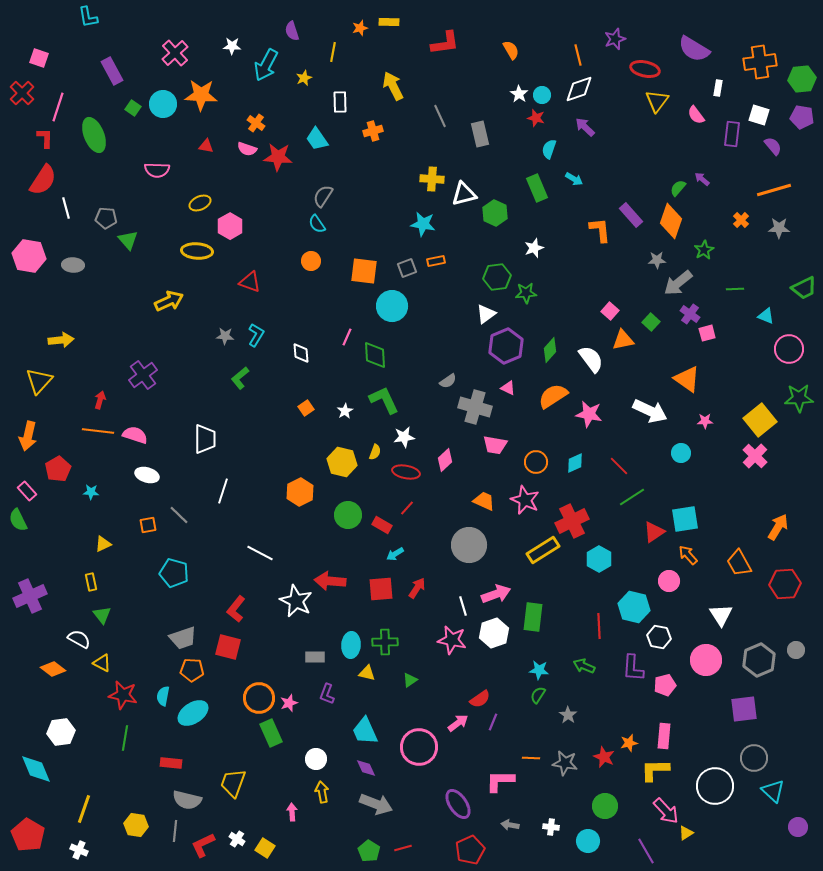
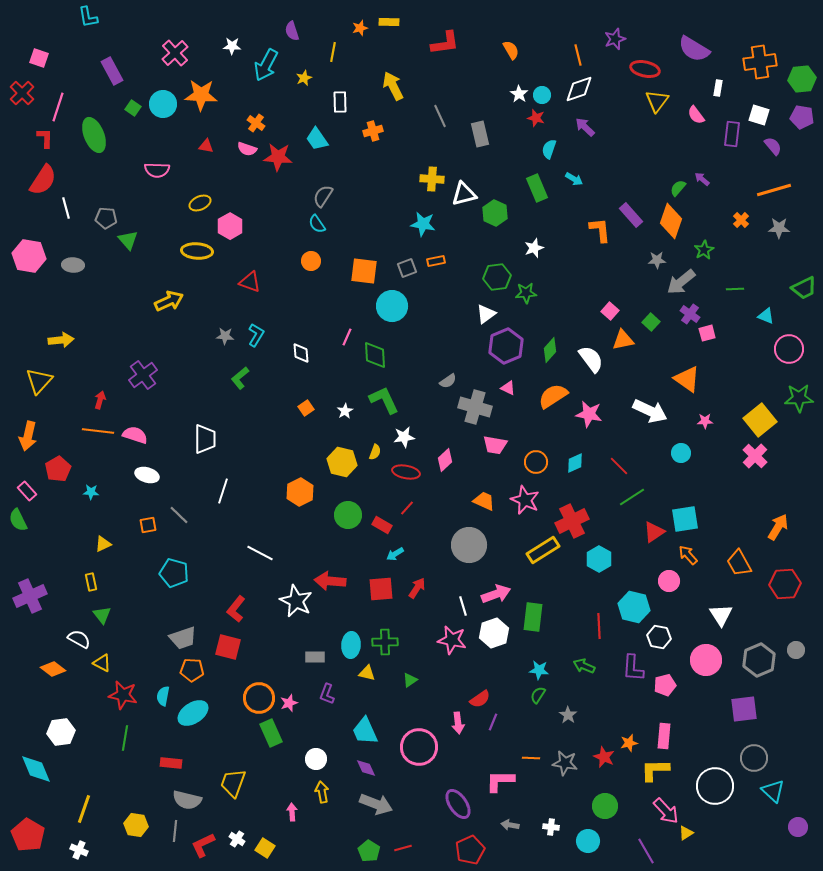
gray arrow at (678, 283): moved 3 px right, 1 px up
pink arrow at (458, 723): rotated 120 degrees clockwise
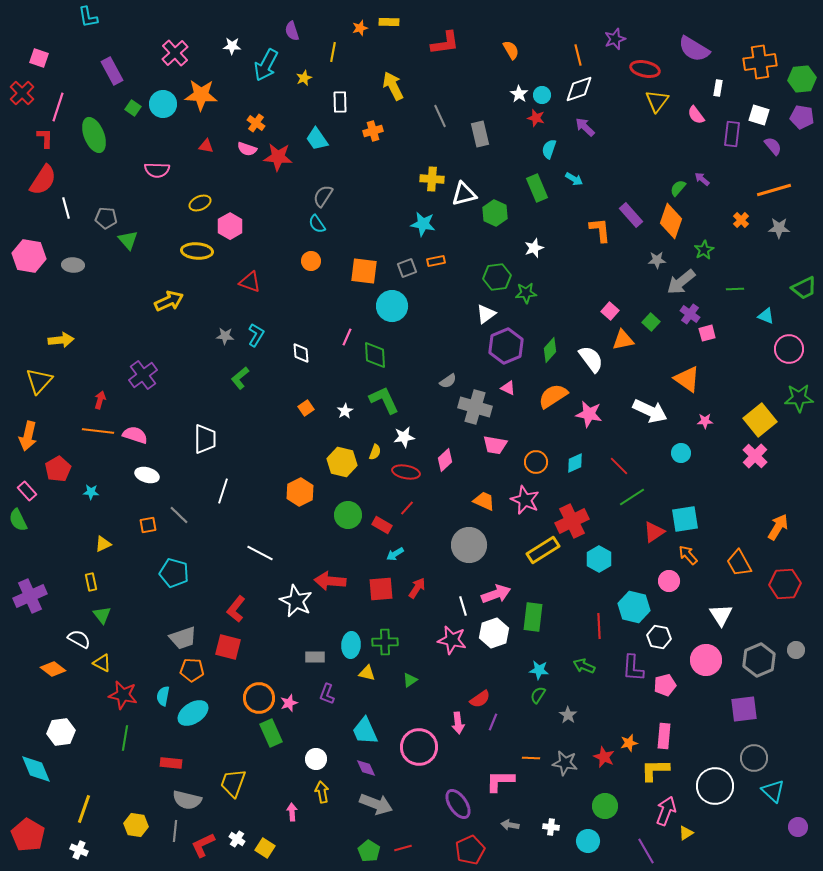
pink arrow at (666, 811): rotated 116 degrees counterclockwise
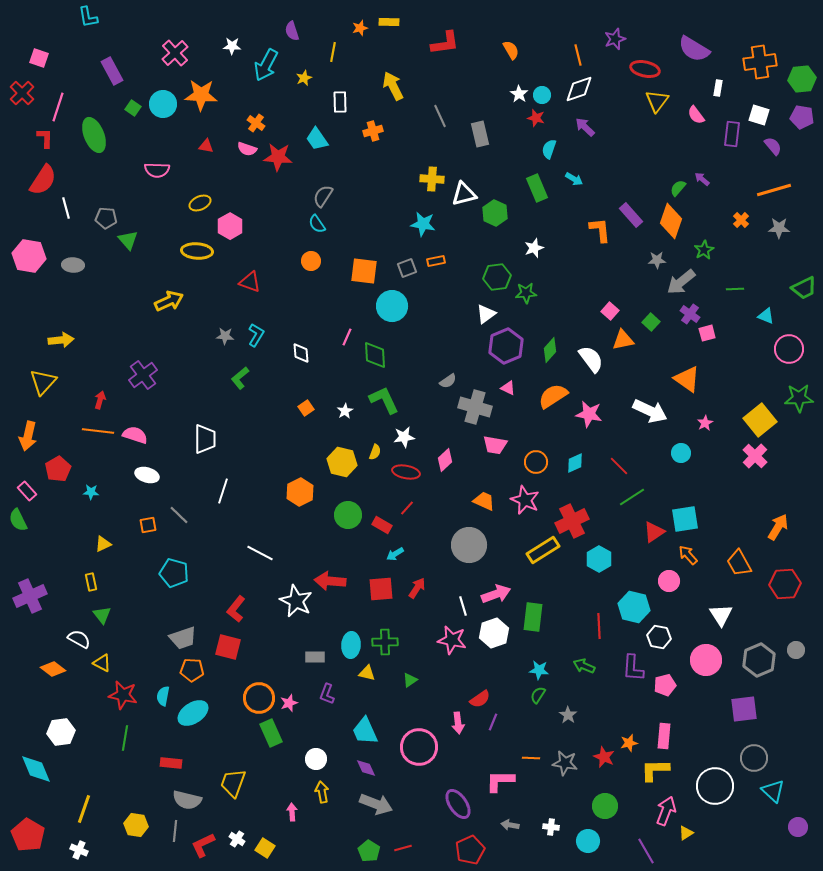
yellow triangle at (39, 381): moved 4 px right, 1 px down
pink star at (705, 421): moved 2 px down; rotated 28 degrees counterclockwise
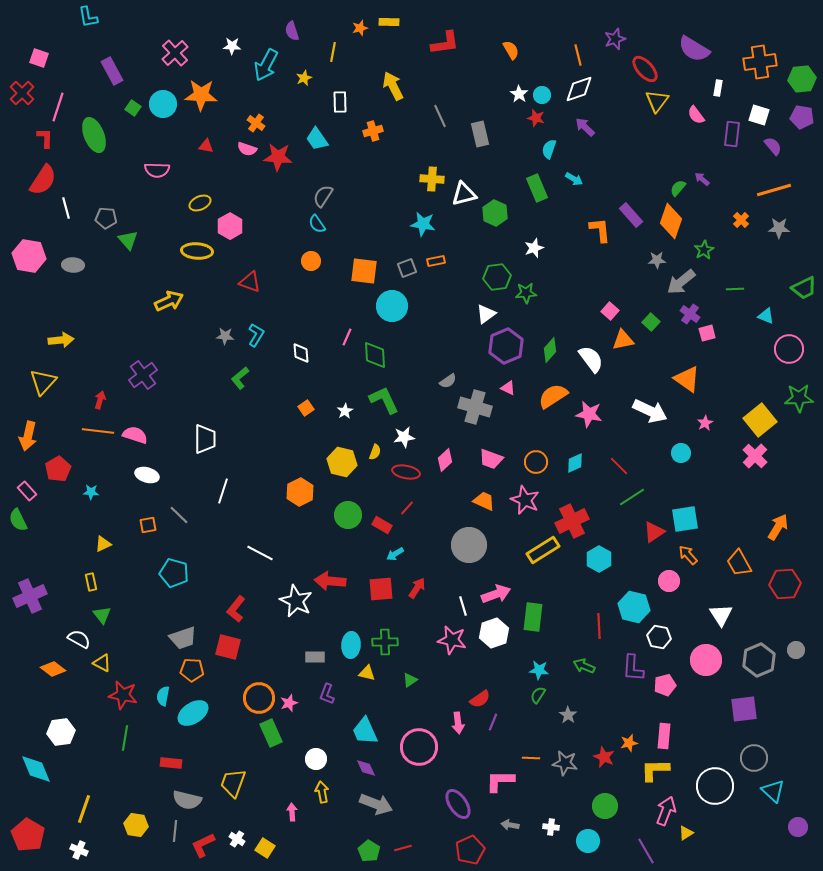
red ellipse at (645, 69): rotated 36 degrees clockwise
pink trapezoid at (495, 445): moved 4 px left, 14 px down; rotated 10 degrees clockwise
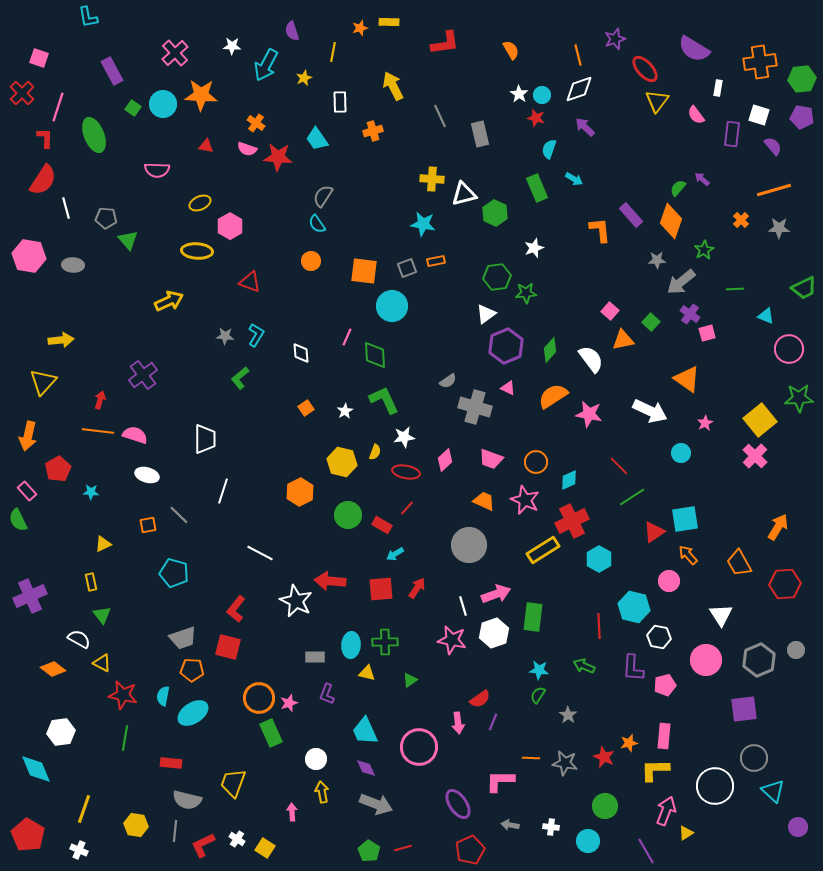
cyan diamond at (575, 463): moved 6 px left, 17 px down
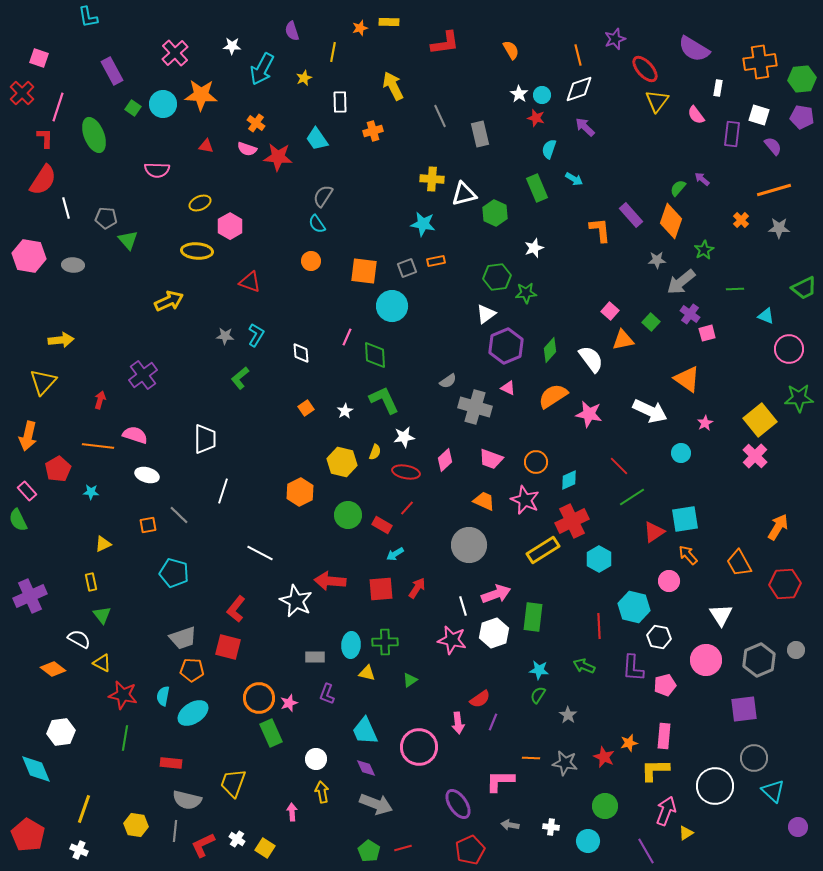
cyan arrow at (266, 65): moved 4 px left, 4 px down
orange line at (98, 431): moved 15 px down
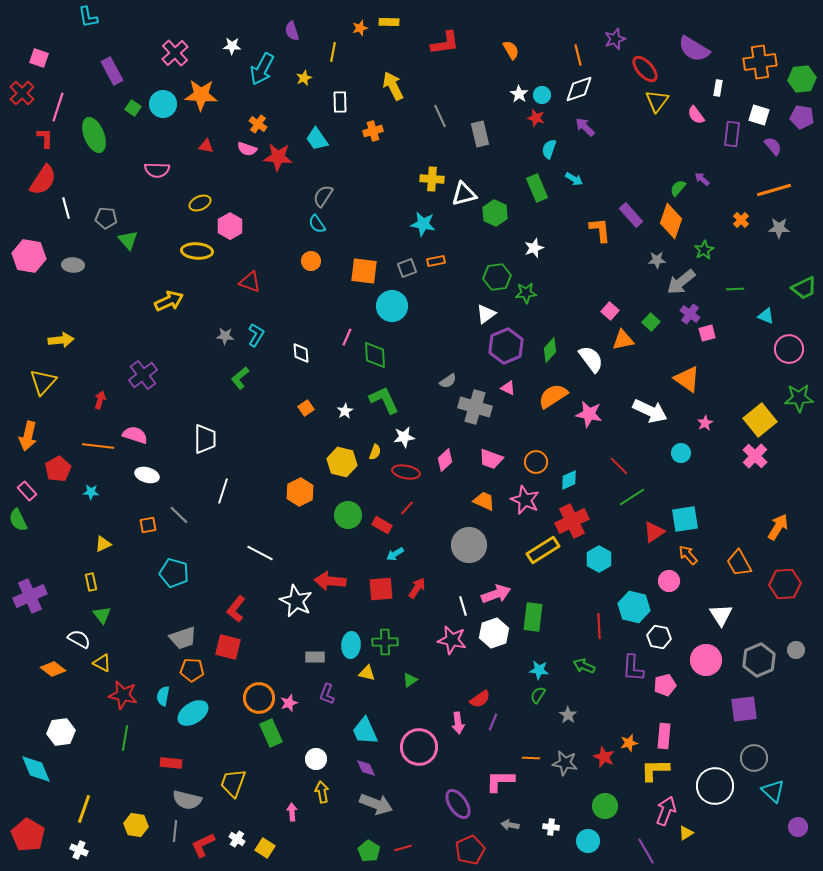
orange cross at (256, 123): moved 2 px right, 1 px down
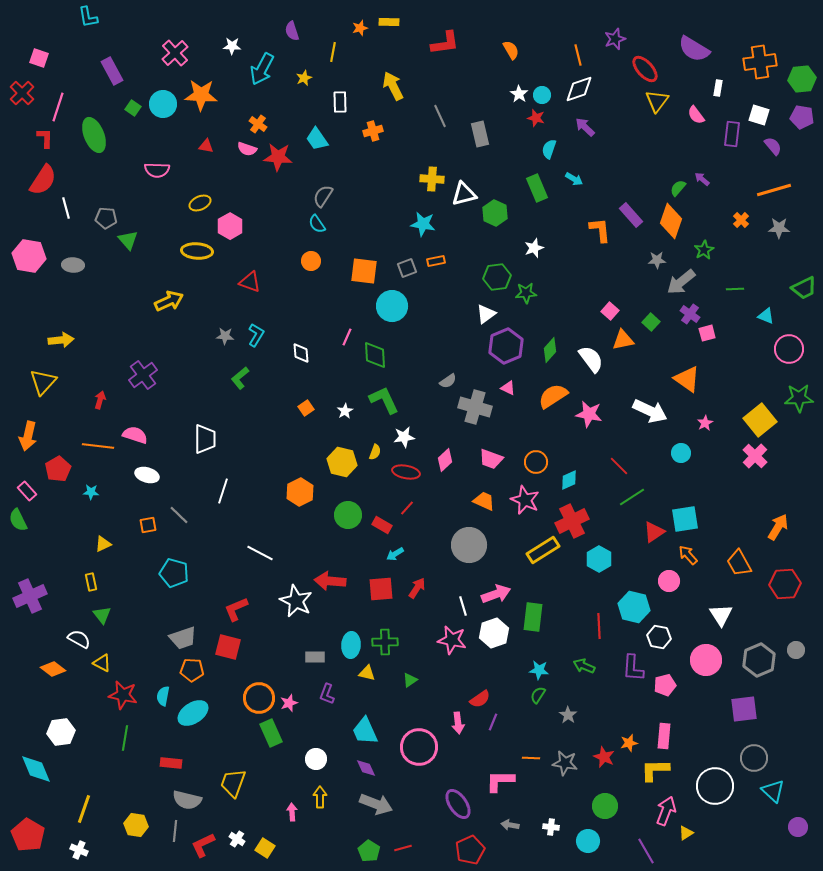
red L-shape at (236, 609): rotated 28 degrees clockwise
yellow arrow at (322, 792): moved 2 px left, 5 px down; rotated 10 degrees clockwise
